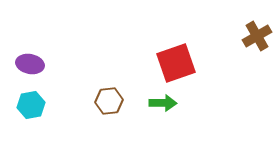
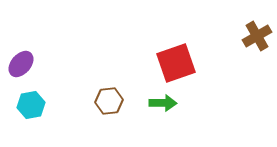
purple ellipse: moved 9 px left; rotated 60 degrees counterclockwise
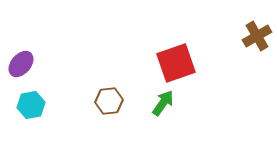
green arrow: rotated 56 degrees counterclockwise
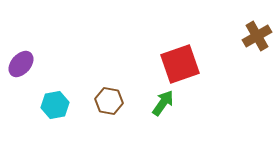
red square: moved 4 px right, 1 px down
brown hexagon: rotated 16 degrees clockwise
cyan hexagon: moved 24 px right
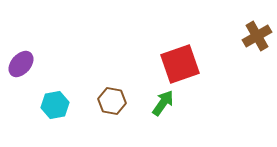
brown hexagon: moved 3 px right
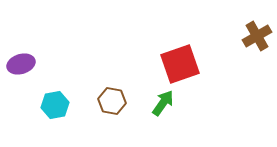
purple ellipse: rotated 32 degrees clockwise
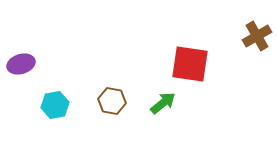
red square: moved 10 px right; rotated 27 degrees clockwise
green arrow: rotated 16 degrees clockwise
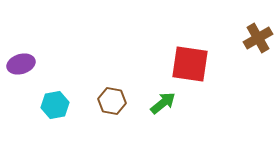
brown cross: moved 1 px right, 2 px down
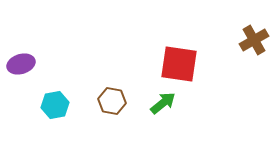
brown cross: moved 4 px left, 2 px down
red square: moved 11 px left
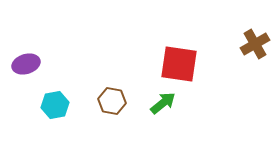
brown cross: moved 1 px right, 4 px down
purple ellipse: moved 5 px right
